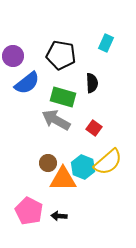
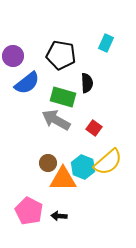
black semicircle: moved 5 px left
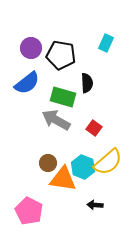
purple circle: moved 18 px right, 8 px up
orange triangle: rotated 8 degrees clockwise
black arrow: moved 36 px right, 11 px up
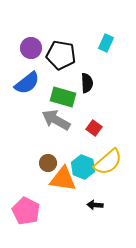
pink pentagon: moved 3 px left
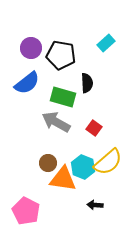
cyan rectangle: rotated 24 degrees clockwise
gray arrow: moved 2 px down
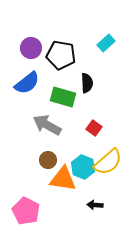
gray arrow: moved 9 px left, 3 px down
brown circle: moved 3 px up
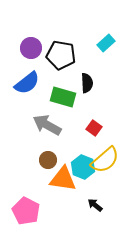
yellow semicircle: moved 3 px left, 2 px up
black arrow: rotated 35 degrees clockwise
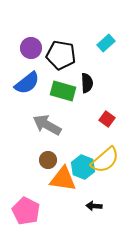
green rectangle: moved 6 px up
red square: moved 13 px right, 9 px up
black arrow: moved 1 px left, 1 px down; rotated 35 degrees counterclockwise
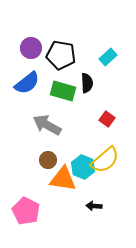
cyan rectangle: moved 2 px right, 14 px down
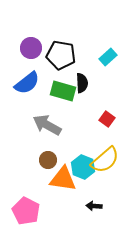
black semicircle: moved 5 px left
